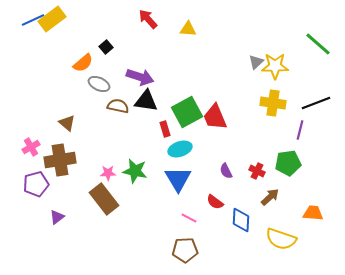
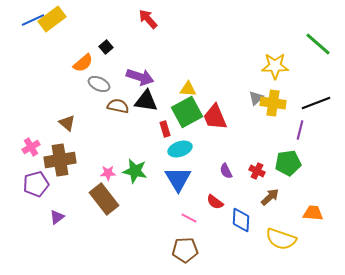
yellow triangle: moved 60 px down
gray triangle: moved 36 px down
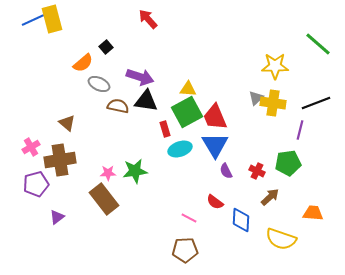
yellow rectangle: rotated 68 degrees counterclockwise
green star: rotated 20 degrees counterclockwise
blue triangle: moved 37 px right, 34 px up
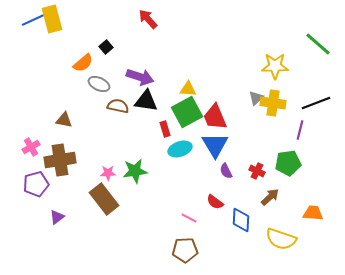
brown triangle: moved 3 px left, 3 px up; rotated 30 degrees counterclockwise
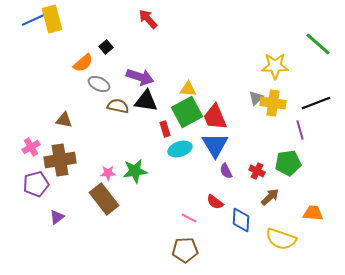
purple line: rotated 30 degrees counterclockwise
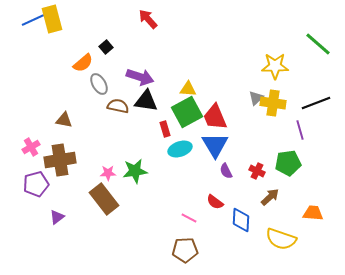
gray ellipse: rotated 35 degrees clockwise
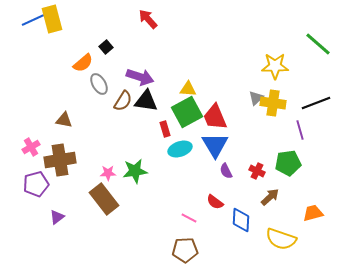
brown semicircle: moved 5 px right, 5 px up; rotated 110 degrees clockwise
orange trapezoid: rotated 20 degrees counterclockwise
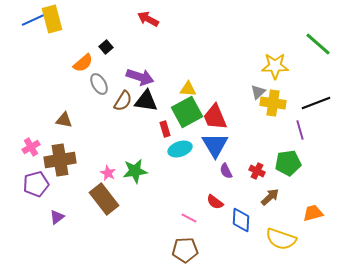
red arrow: rotated 20 degrees counterclockwise
gray triangle: moved 2 px right, 6 px up
pink star: rotated 28 degrees clockwise
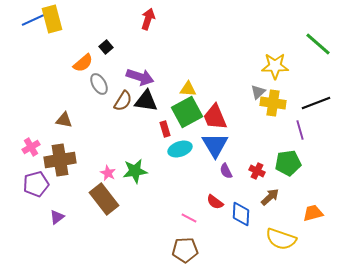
red arrow: rotated 80 degrees clockwise
blue diamond: moved 6 px up
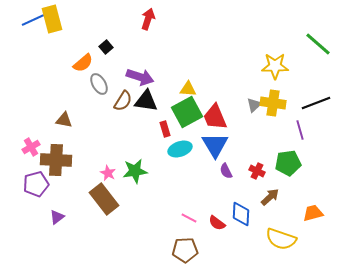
gray triangle: moved 4 px left, 13 px down
brown cross: moved 4 px left; rotated 12 degrees clockwise
red semicircle: moved 2 px right, 21 px down
